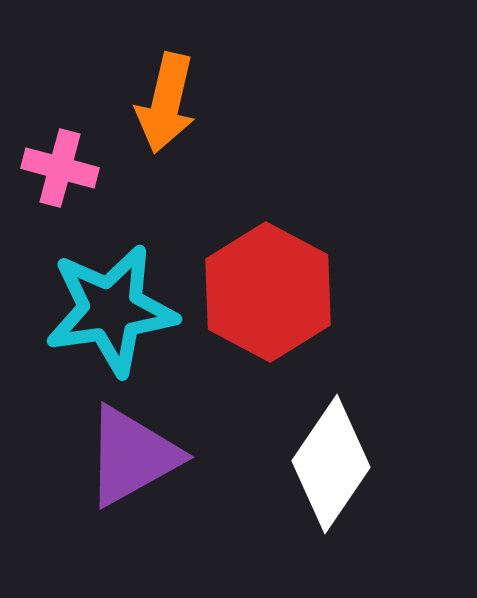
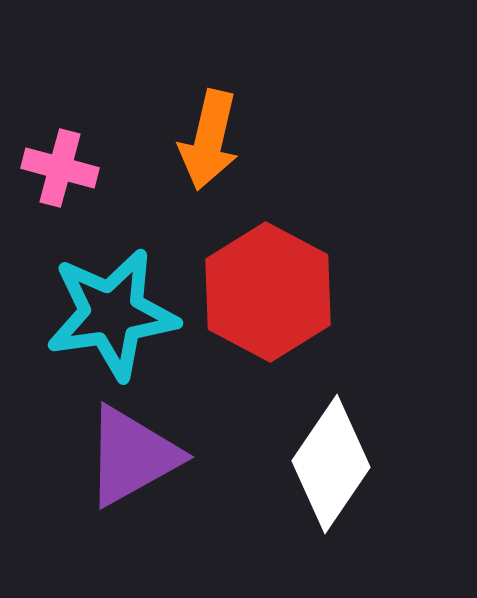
orange arrow: moved 43 px right, 37 px down
cyan star: moved 1 px right, 4 px down
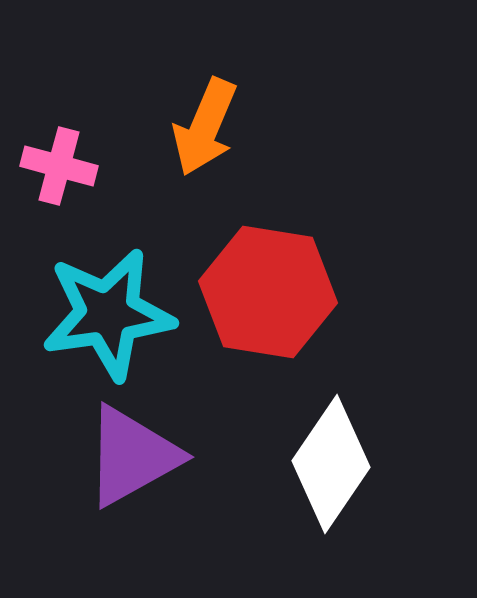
orange arrow: moved 4 px left, 13 px up; rotated 10 degrees clockwise
pink cross: moved 1 px left, 2 px up
red hexagon: rotated 19 degrees counterclockwise
cyan star: moved 4 px left
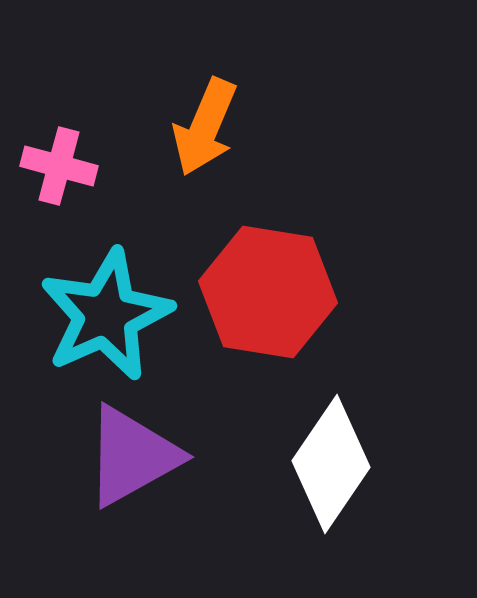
cyan star: moved 2 px left, 1 px down; rotated 16 degrees counterclockwise
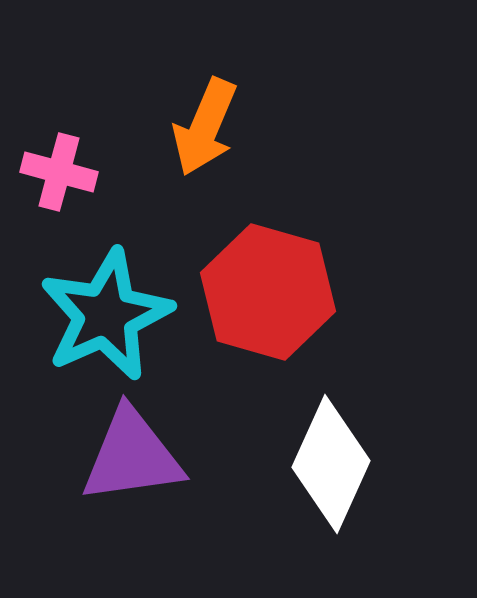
pink cross: moved 6 px down
red hexagon: rotated 7 degrees clockwise
purple triangle: rotated 21 degrees clockwise
white diamond: rotated 10 degrees counterclockwise
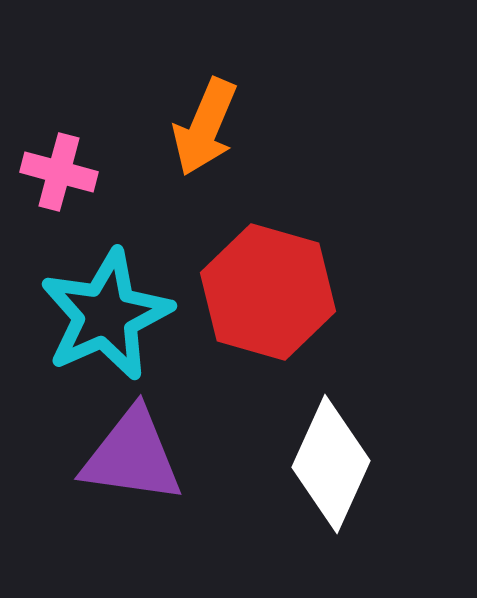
purple triangle: rotated 16 degrees clockwise
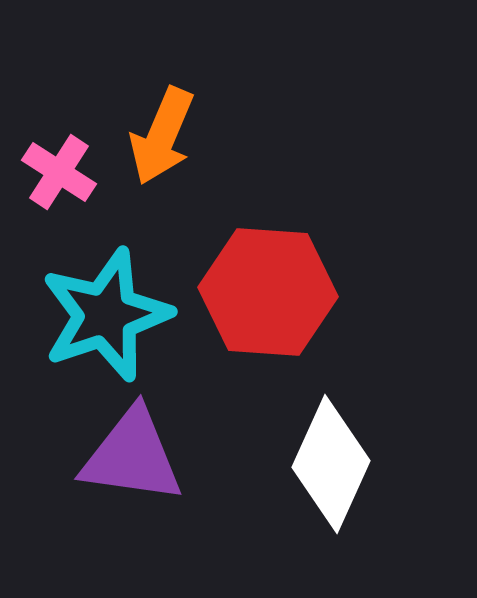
orange arrow: moved 43 px left, 9 px down
pink cross: rotated 18 degrees clockwise
red hexagon: rotated 12 degrees counterclockwise
cyan star: rotated 5 degrees clockwise
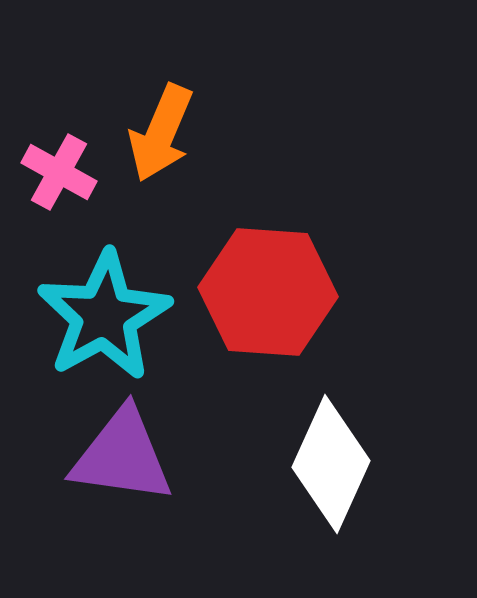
orange arrow: moved 1 px left, 3 px up
pink cross: rotated 4 degrees counterclockwise
cyan star: moved 2 px left, 1 px down; rotated 10 degrees counterclockwise
purple triangle: moved 10 px left
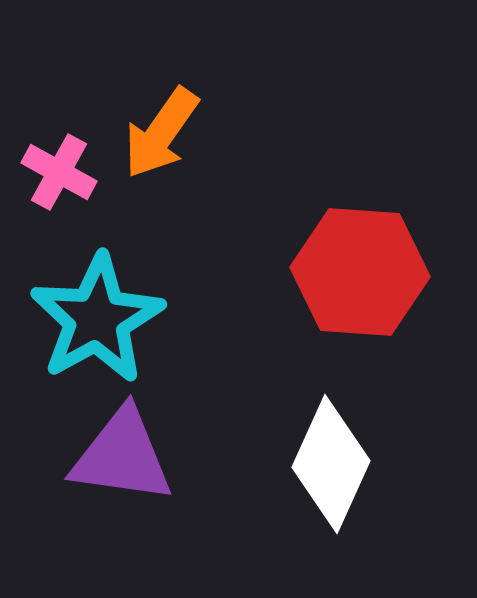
orange arrow: rotated 12 degrees clockwise
red hexagon: moved 92 px right, 20 px up
cyan star: moved 7 px left, 3 px down
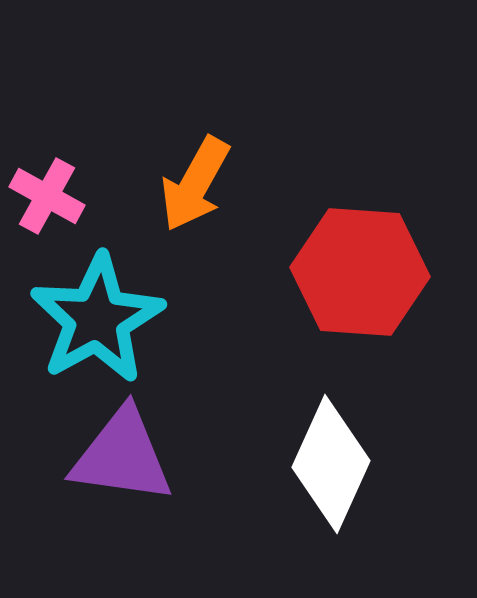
orange arrow: moved 34 px right, 51 px down; rotated 6 degrees counterclockwise
pink cross: moved 12 px left, 24 px down
